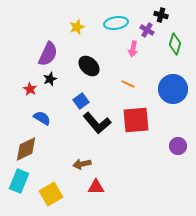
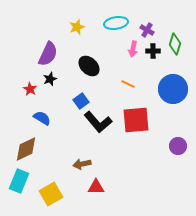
black cross: moved 8 px left, 36 px down; rotated 16 degrees counterclockwise
black L-shape: moved 1 px right, 1 px up
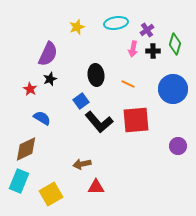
purple cross: rotated 24 degrees clockwise
black ellipse: moved 7 px right, 9 px down; rotated 40 degrees clockwise
black L-shape: moved 1 px right
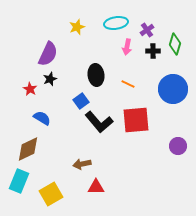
pink arrow: moved 6 px left, 2 px up
brown diamond: moved 2 px right
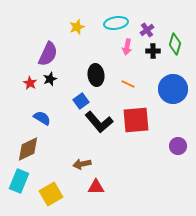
red star: moved 6 px up
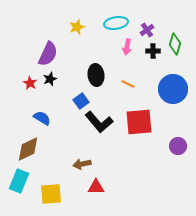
red square: moved 3 px right, 2 px down
yellow square: rotated 25 degrees clockwise
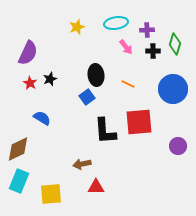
purple cross: rotated 32 degrees clockwise
pink arrow: moved 1 px left; rotated 49 degrees counterclockwise
purple semicircle: moved 20 px left, 1 px up
blue square: moved 6 px right, 4 px up
black L-shape: moved 6 px right, 9 px down; rotated 36 degrees clockwise
brown diamond: moved 10 px left
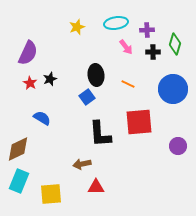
black cross: moved 1 px down
black L-shape: moved 5 px left, 3 px down
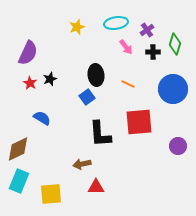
purple cross: rotated 32 degrees counterclockwise
